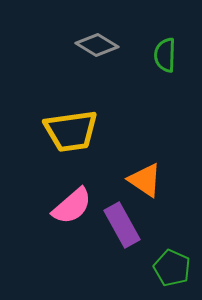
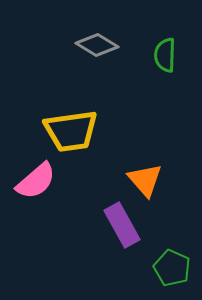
orange triangle: rotated 15 degrees clockwise
pink semicircle: moved 36 px left, 25 px up
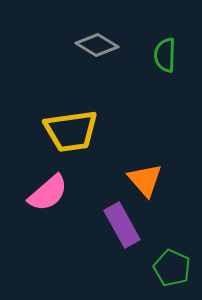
pink semicircle: moved 12 px right, 12 px down
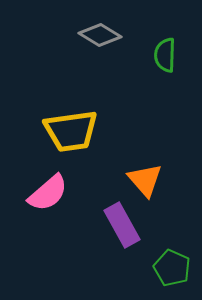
gray diamond: moved 3 px right, 10 px up
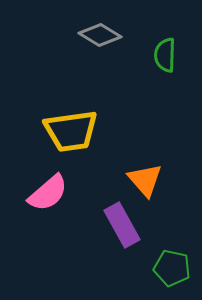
green pentagon: rotated 12 degrees counterclockwise
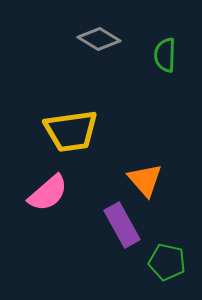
gray diamond: moved 1 px left, 4 px down
green pentagon: moved 5 px left, 6 px up
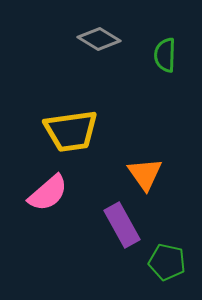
orange triangle: moved 6 px up; rotated 6 degrees clockwise
